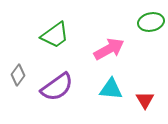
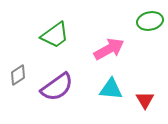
green ellipse: moved 1 px left, 1 px up
gray diamond: rotated 20 degrees clockwise
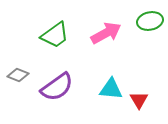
pink arrow: moved 3 px left, 16 px up
gray diamond: rotated 55 degrees clockwise
red triangle: moved 6 px left
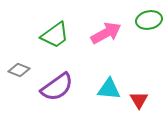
green ellipse: moved 1 px left, 1 px up
gray diamond: moved 1 px right, 5 px up
cyan triangle: moved 2 px left
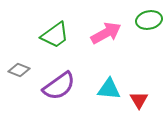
purple semicircle: moved 2 px right, 1 px up
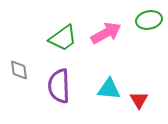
green trapezoid: moved 8 px right, 3 px down
gray diamond: rotated 60 degrees clockwise
purple semicircle: rotated 124 degrees clockwise
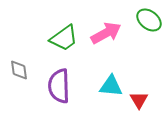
green ellipse: rotated 50 degrees clockwise
green trapezoid: moved 1 px right
cyan triangle: moved 2 px right, 3 px up
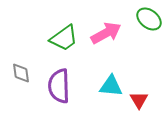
green ellipse: moved 1 px up
gray diamond: moved 2 px right, 3 px down
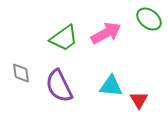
purple semicircle: rotated 24 degrees counterclockwise
